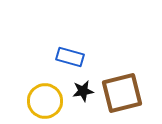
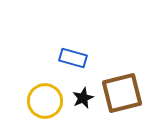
blue rectangle: moved 3 px right, 1 px down
black star: moved 7 px down; rotated 15 degrees counterclockwise
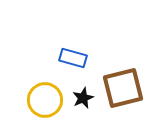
brown square: moved 1 px right, 5 px up
yellow circle: moved 1 px up
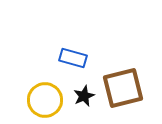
black star: moved 1 px right, 2 px up
